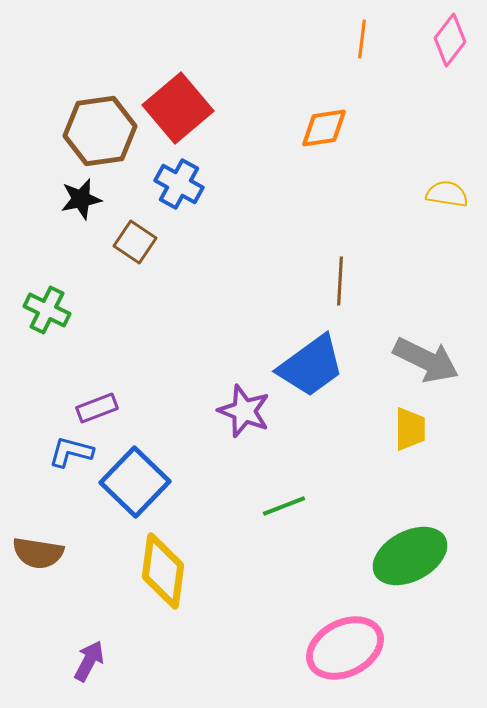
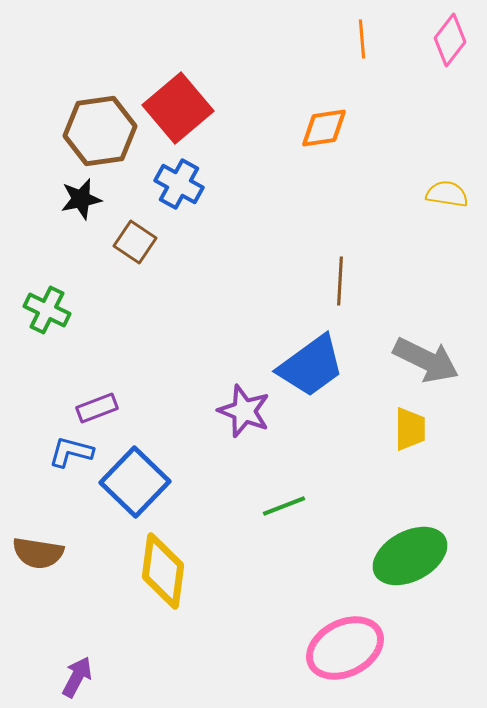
orange line: rotated 12 degrees counterclockwise
purple arrow: moved 12 px left, 16 px down
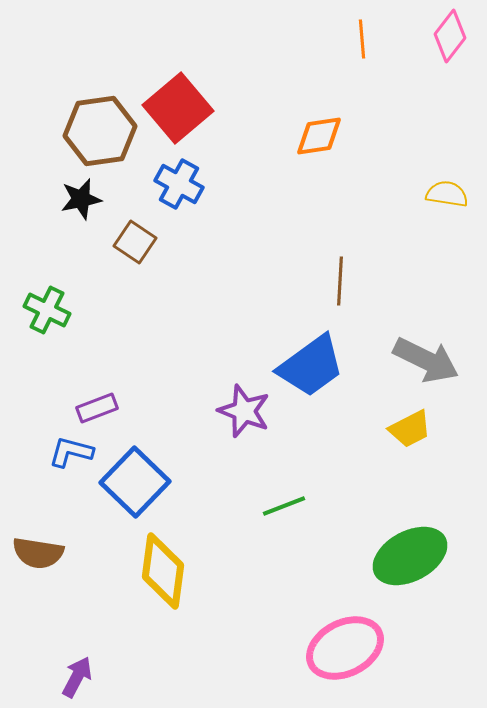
pink diamond: moved 4 px up
orange diamond: moved 5 px left, 8 px down
yellow trapezoid: rotated 63 degrees clockwise
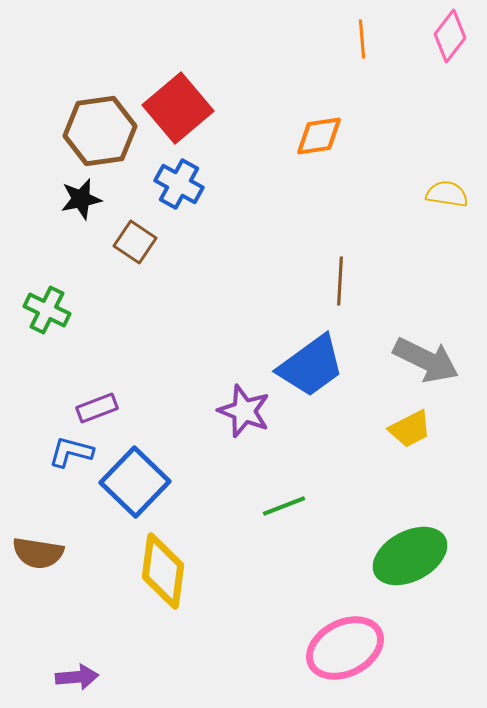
purple arrow: rotated 57 degrees clockwise
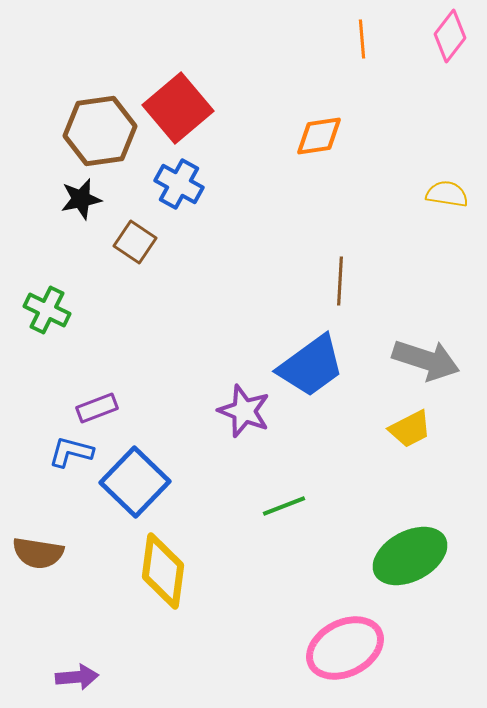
gray arrow: rotated 8 degrees counterclockwise
